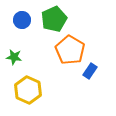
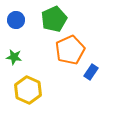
blue circle: moved 6 px left
orange pentagon: rotated 16 degrees clockwise
blue rectangle: moved 1 px right, 1 px down
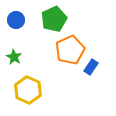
green star: rotated 21 degrees clockwise
blue rectangle: moved 5 px up
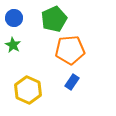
blue circle: moved 2 px left, 2 px up
orange pentagon: rotated 20 degrees clockwise
green star: moved 1 px left, 12 px up
blue rectangle: moved 19 px left, 15 px down
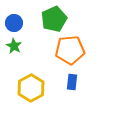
blue circle: moved 5 px down
green star: moved 1 px right, 1 px down
blue rectangle: rotated 28 degrees counterclockwise
yellow hexagon: moved 3 px right, 2 px up; rotated 8 degrees clockwise
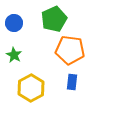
green star: moved 9 px down
orange pentagon: rotated 12 degrees clockwise
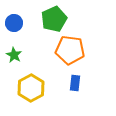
blue rectangle: moved 3 px right, 1 px down
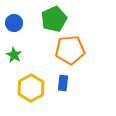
orange pentagon: rotated 12 degrees counterclockwise
blue rectangle: moved 12 px left
